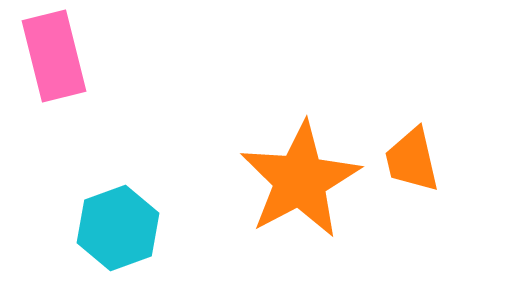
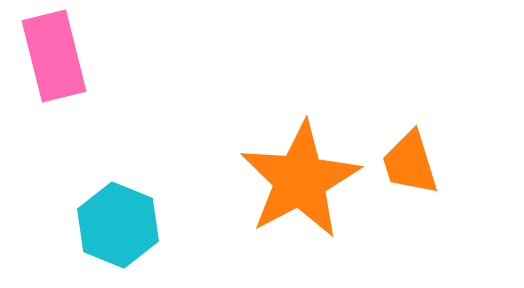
orange trapezoid: moved 2 px left, 3 px down; rotated 4 degrees counterclockwise
cyan hexagon: moved 3 px up; rotated 18 degrees counterclockwise
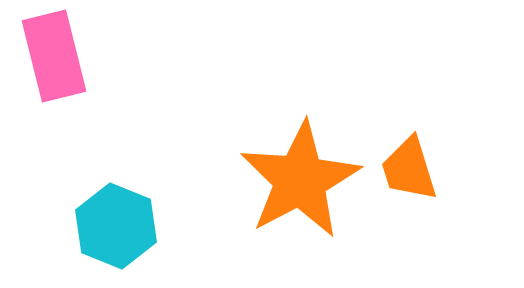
orange trapezoid: moved 1 px left, 6 px down
cyan hexagon: moved 2 px left, 1 px down
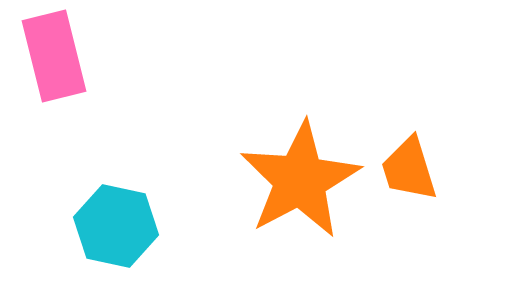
cyan hexagon: rotated 10 degrees counterclockwise
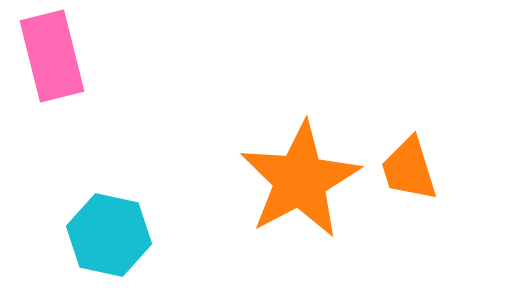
pink rectangle: moved 2 px left
cyan hexagon: moved 7 px left, 9 px down
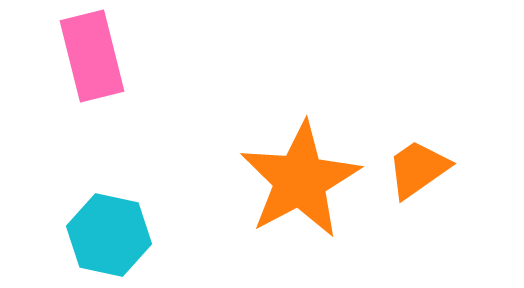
pink rectangle: moved 40 px right
orange trapezoid: moved 9 px right; rotated 72 degrees clockwise
